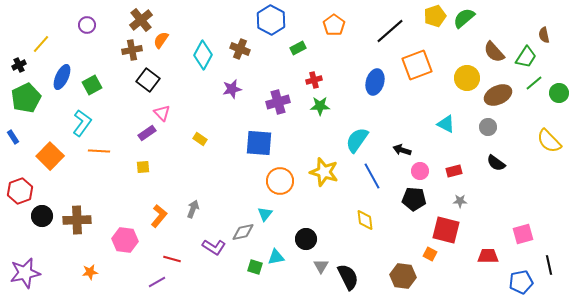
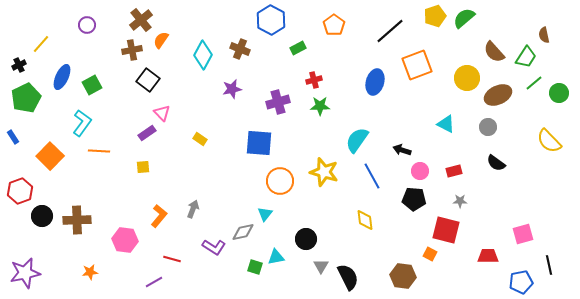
purple line at (157, 282): moved 3 px left
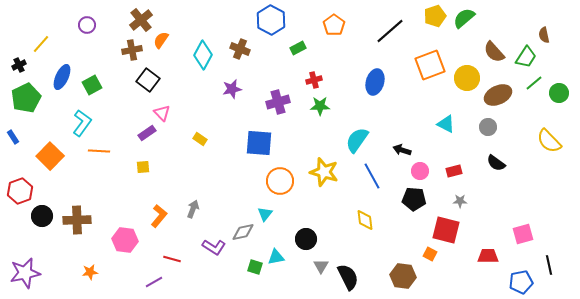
orange square at (417, 65): moved 13 px right
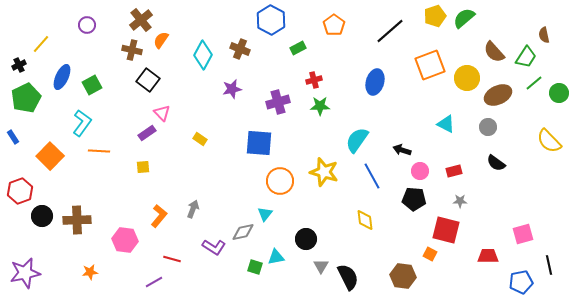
brown cross at (132, 50): rotated 24 degrees clockwise
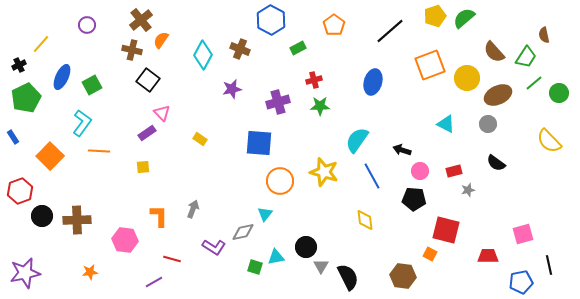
blue ellipse at (375, 82): moved 2 px left
gray circle at (488, 127): moved 3 px up
gray star at (460, 201): moved 8 px right, 11 px up; rotated 16 degrees counterclockwise
orange L-shape at (159, 216): rotated 40 degrees counterclockwise
black circle at (306, 239): moved 8 px down
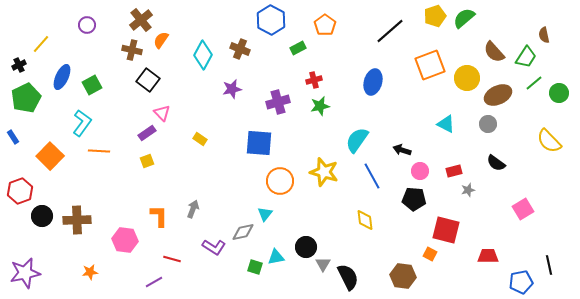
orange pentagon at (334, 25): moved 9 px left
green star at (320, 106): rotated 12 degrees counterclockwise
yellow square at (143, 167): moved 4 px right, 6 px up; rotated 16 degrees counterclockwise
pink square at (523, 234): moved 25 px up; rotated 15 degrees counterclockwise
gray triangle at (321, 266): moved 2 px right, 2 px up
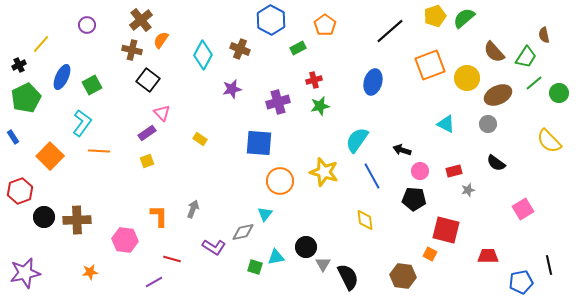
black circle at (42, 216): moved 2 px right, 1 px down
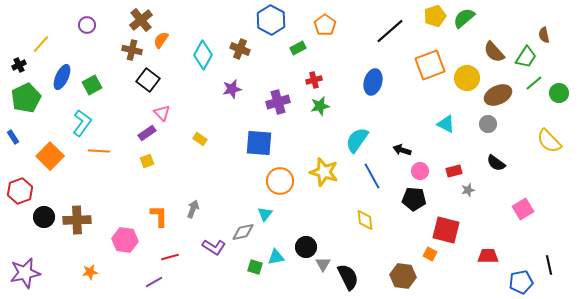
red line at (172, 259): moved 2 px left, 2 px up; rotated 30 degrees counterclockwise
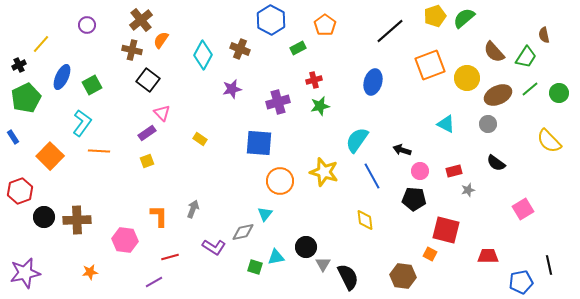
green line at (534, 83): moved 4 px left, 6 px down
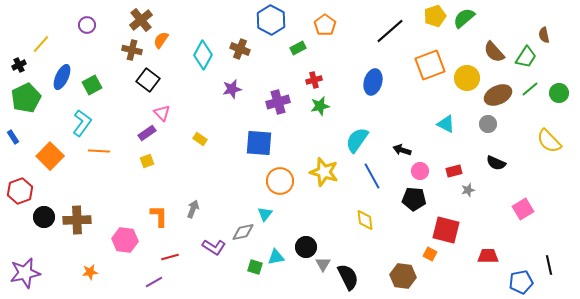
black semicircle at (496, 163): rotated 12 degrees counterclockwise
